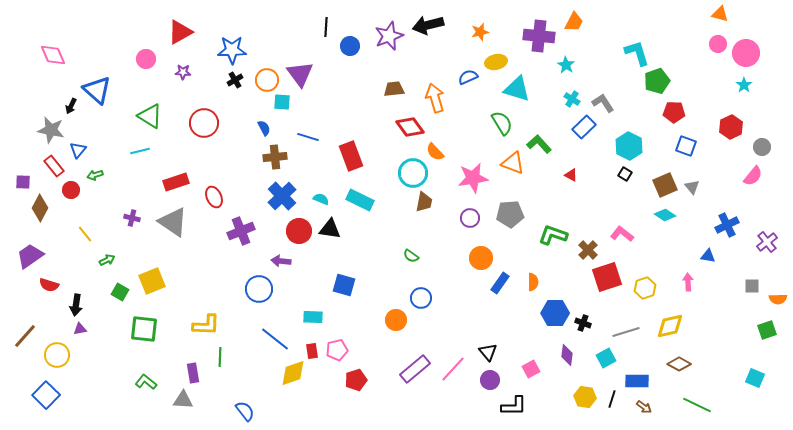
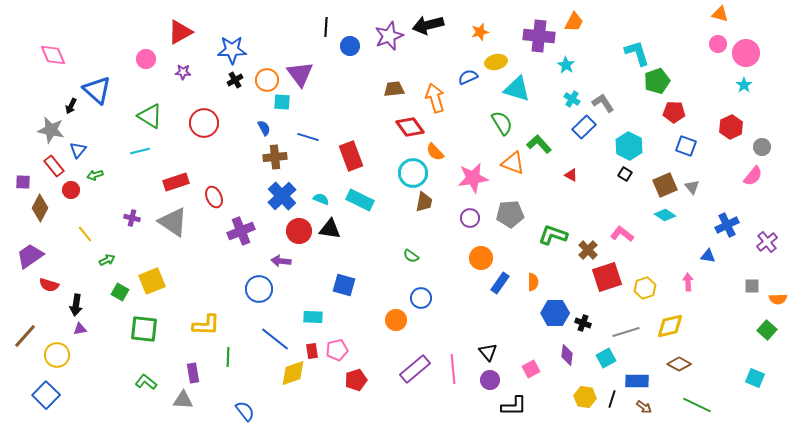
green square at (767, 330): rotated 30 degrees counterclockwise
green line at (220, 357): moved 8 px right
pink line at (453, 369): rotated 48 degrees counterclockwise
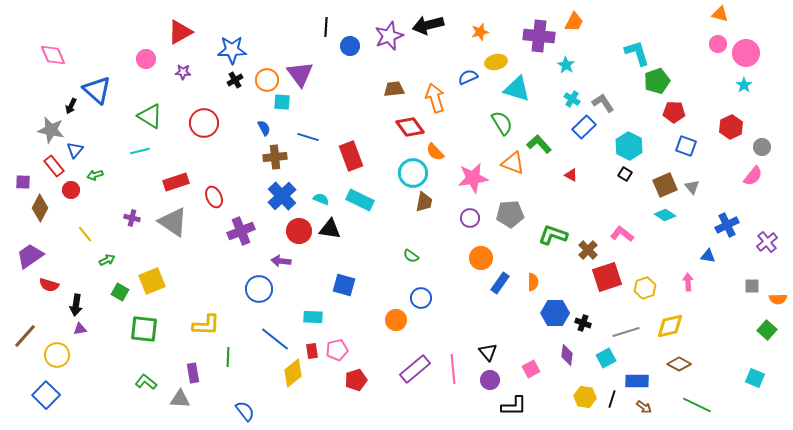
blue triangle at (78, 150): moved 3 px left
yellow diamond at (293, 373): rotated 20 degrees counterclockwise
gray triangle at (183, 400): moved 3 px left, 1 px up
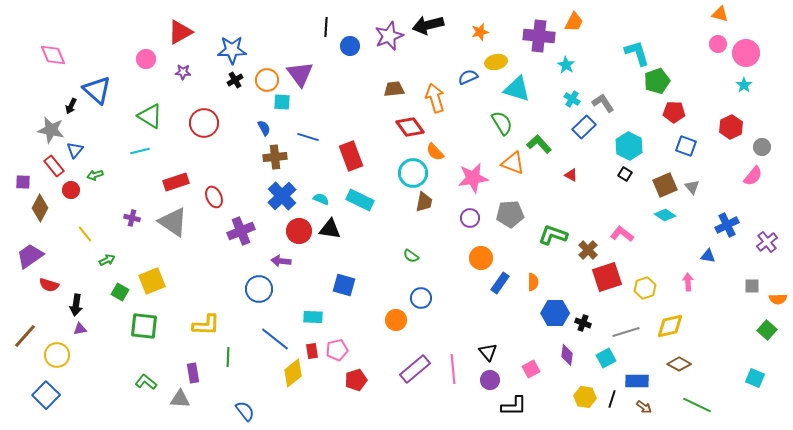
green square at (144, 329): moved 3 px up
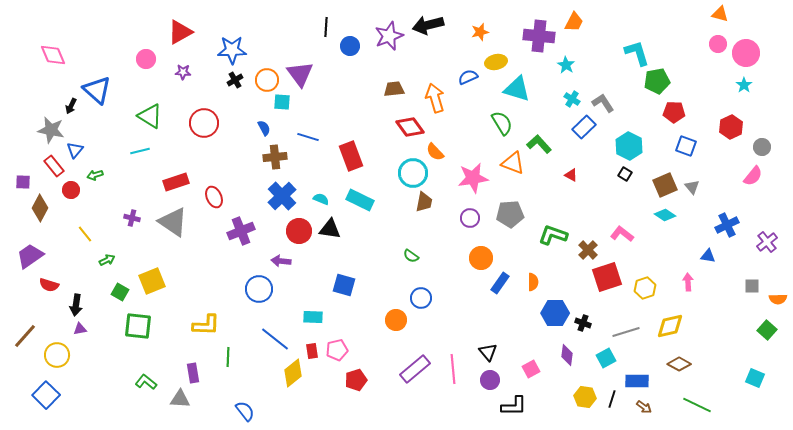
green pentagon at (657, 81): rotated 10 degrees clockwise
green square at (144, 326): moved 6 px left
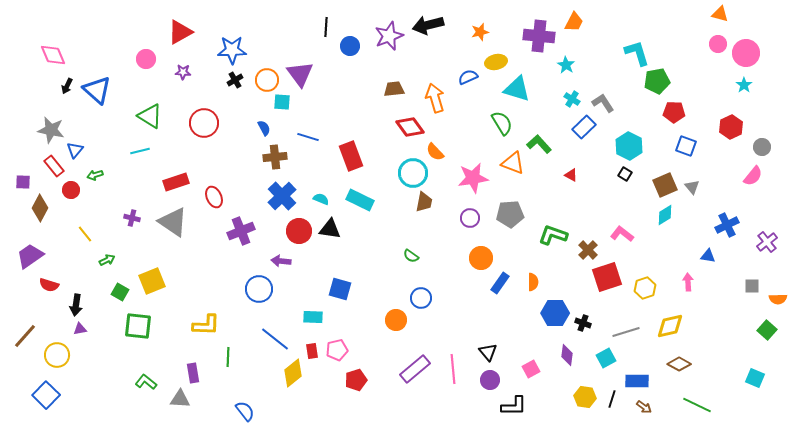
black arrow at (71, 106): moved 4 px left, 20 px up
cyan diamond at (665, 215): rotated 65 degrees counterclockwise
blue square at (344, 285): moved 4 px left, 4 px down
